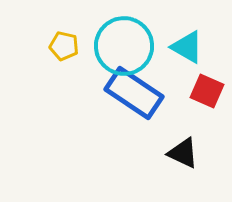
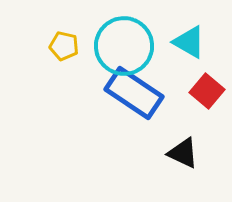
cyan triangle: moved 2 px right, 5 px up
red square: rotated 16 degrees clockwise
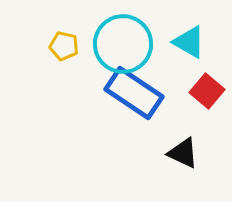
cyan circle: moved 1 px left, 2 px up
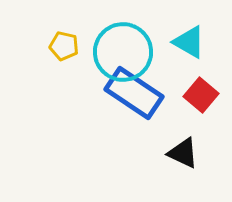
cyan circle: moved 8 px down
red square: moved 6 px left, 4 px down
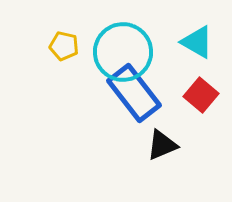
cyan triangle: moved 8 px right
blue rectangle: rotated 18 degrees clockwise
black triangle: moved 21 px left, 8 px up; rotated 48 degrees counterclockwise
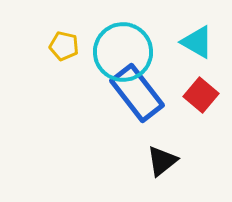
blue rectangle: moved 3 px right
black triangle: moved 16 px down; rotated 16 degrees counterclockwise
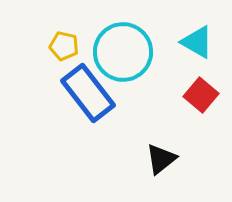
blue rectangle: moved 49 px left
black triangle: moved 1 px left, 2 px up
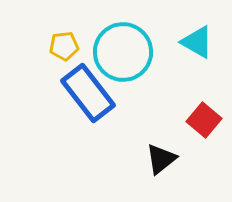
yellow pentagon: rotated 20 degrees counterclockwise
red square: moved 3 px right, 25 px down
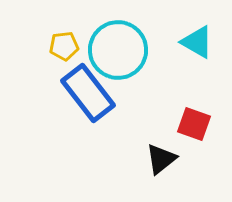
cyan circle: moved 5 px left, 2 px up
red square: moved 10 px left, 4 px down; rotated 20 degrees counterclockwise
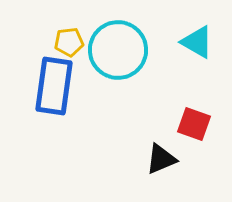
yellow pentagon: moved 5 px right, 4 px up
blue rectangle: moved 34 px left, 7 px up; rotated 46 degrees clockwise
black triangle: rotated 16 degrees clockwise
